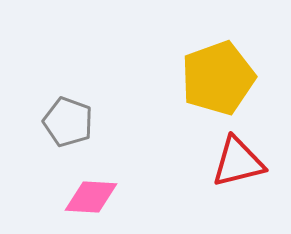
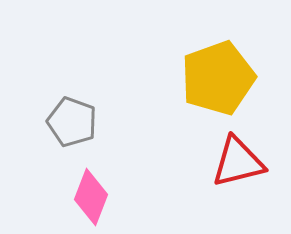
gray pentagon: moved 4 px right
pink diamond: rotated 72 degrees counterclockwise
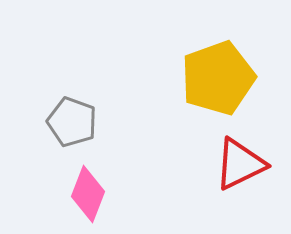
red triangle: moved 2 px right, 2 px down; rotated 12 degrees counterclockwise
pink diamond: moved 3 px left, 3 px up
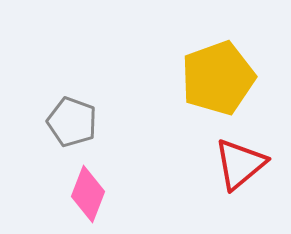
red triangle: rotated 14 degrees counterclockwise
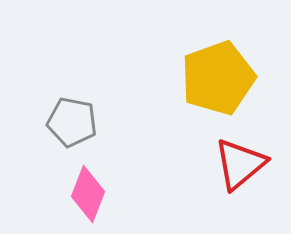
gray pentagon: rotated 9 degrees counterclockwise
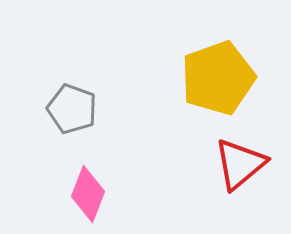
gray pentagon: moved 13 px up; rotated 9 degrees clockwise
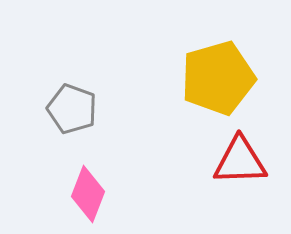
yellow pentagon: rotated 4 degrees clockwise
red triangle: moved 3 px up; rotated 38 degrees clockwise
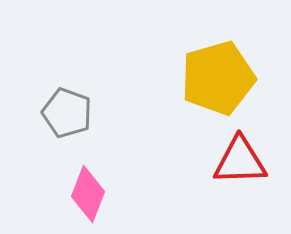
gray pentagon: moved 5 px left, 4 px down
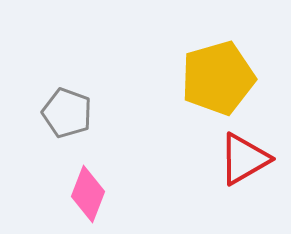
red triangle: moved 4 px right, 2 px up; rotated 28 degrees counterclockwise
